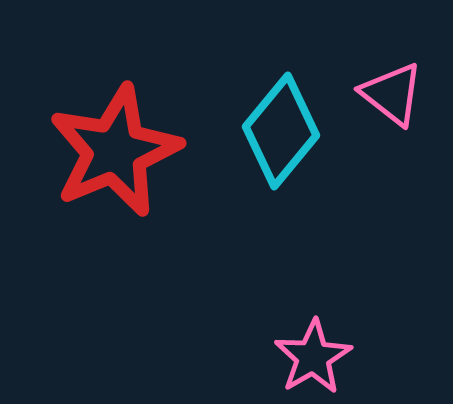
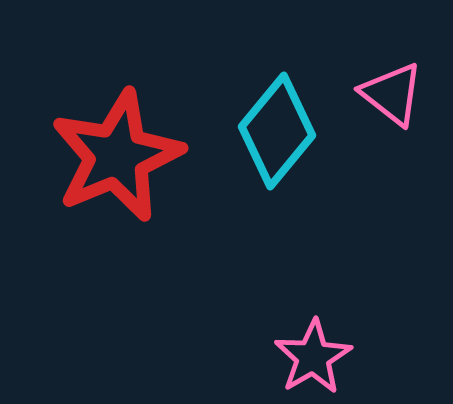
cyan diamond: moved 4 px left
red star: moved 2 px right, 5 px down
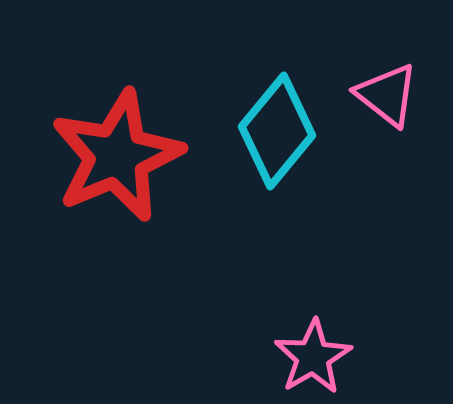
pink triangle: moved 5 px left, 1 px down
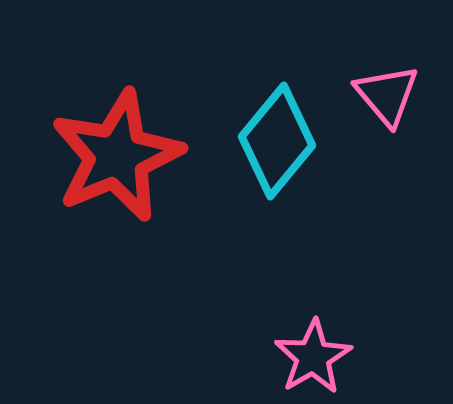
pink triangle: rotated 12 degrees clockwise
cyan diamond: moved 10 px down
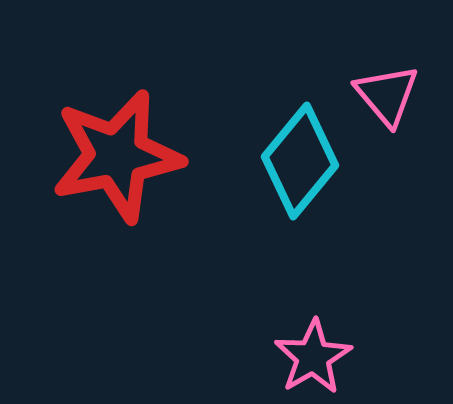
cyan diamond: moved 23 px right, 20 px down
red star: rotated 12 degrees clockwise
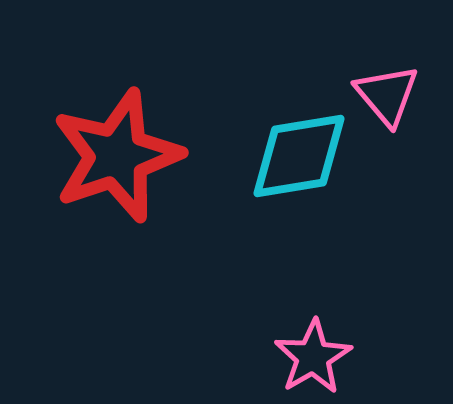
red star: rotated 8 degrees counterclockwise
cyan diamond: moved 1 px left, 5 px up; rotated 41 degrees clockwise
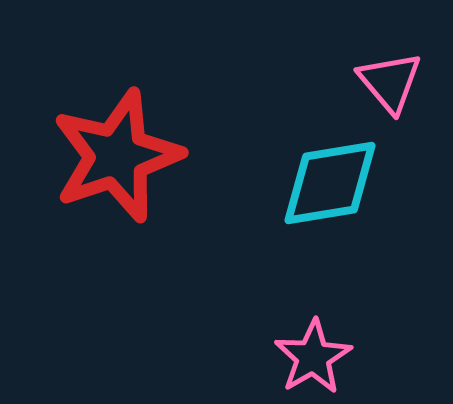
pink triangle: moved 3 px right, 13 px up
cyan diamond: moved 31 px right, 27 px down
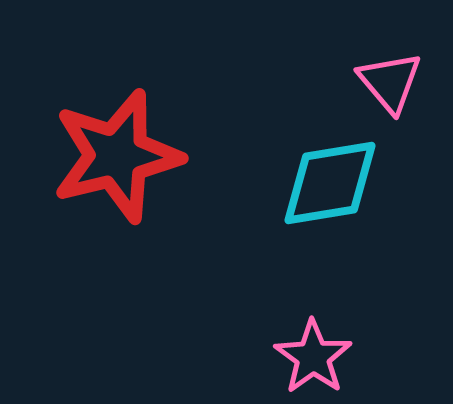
red star: rotated 5 degrees clockwise
pink star: rotated 6 degrees counterclockwise
